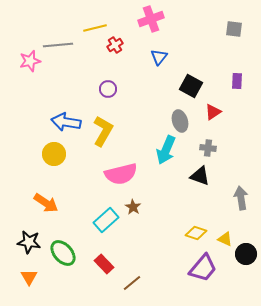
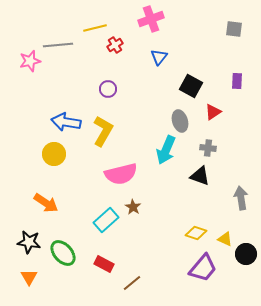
red rectangle: rotated 18 degrees counterclockwise
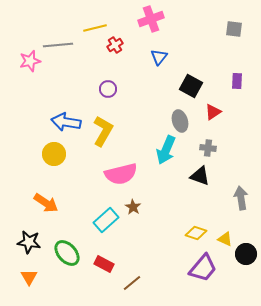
green ellipse: moved 4 px right
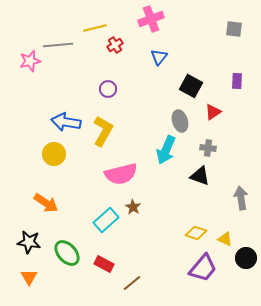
black circle: moved 4 px down
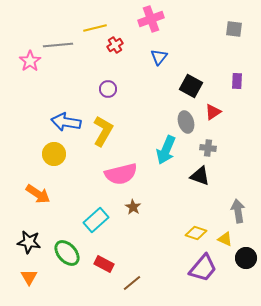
pink star: rotated 20 degrees counterclockwise
gray ellipse: moved 6 px right, 1 px down
gray arrow: moved 3 px left, 13 px down
orange arrow: moved 8 px left, 9 px up
cyan rectangle: moved 10 px left
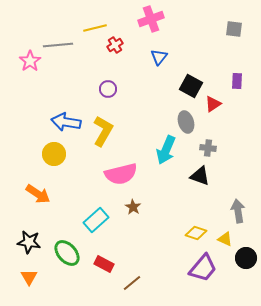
red triangle: moved 8 px up
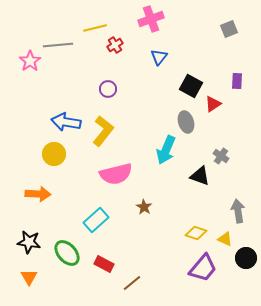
gray square: moved 5 px left; rotated 30 degrees counterclockwise
yellow L-shape: rotated 8 degrees clockwise
gray cross: moved 13 px right, 8 px down; rotated 28 degrees clockwise
pink semicircle: moved 5 px left
orange arrow: rotated 30 degrees counterclockwise
brown star: moved 11 px right
